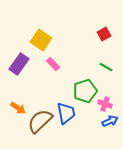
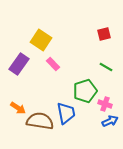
red square: rotated 16 degrees clockwise
brown semicircle: rotated 52 degrees clockwise
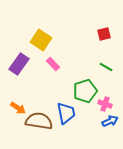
brown semicircle: moved 1 px left
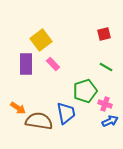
yellow square: rotated 20 degrees clockwise
purple rectangle: moved 7 px right; rotated 35 degrees counterclockwise
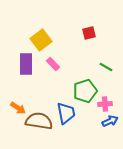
red square: moved 15 px left, 1 px up
pink cross: rotated 24 degrees counterclockwise
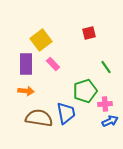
green line: rotated 24 degrees clockwise
orange arrow: moved 8 px right, 17 px up; rotated 28 degrees counterclockwise
brown semicircle: moved 3 px up
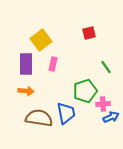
pink rectangle: rotated 56 degrees clockwise
pink cross: moved 2 px left
blue arrow: moved 1 px right, 4 px up
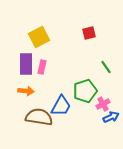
yellow square: moved 2 px left, 3 px up; rotated 10 degrees clockwise
pink rectangle: moved 11 px left, 3 px down
pink cross: rotated 24 degrees counterclockwise
blue trapezoid: moved 5 px left, 7 px up; rotated 40 degrees clockwise
brown semicircle: moved 1 px up
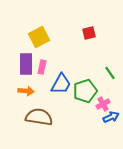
green line: moved 4 px right, 6 px down
blue trapezoid: moved 22 px up
